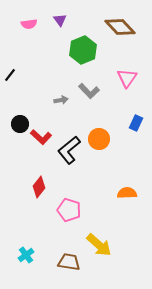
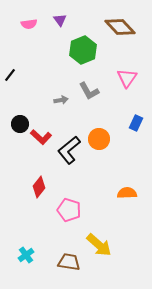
gray L-shape: rotated 15 degrees clockwise
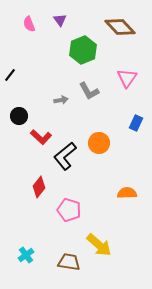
pink semicircle: rotated 77 degrees clockwise
black circle: moved 1 px left, 8 px up
orange circle: moved 4 px down
black L-shape: moved 4 px left, 6 px down
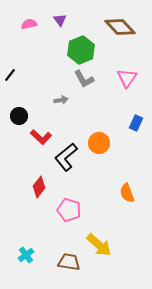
pink semicircle: rotated 98 degrees clockwise
green hexagon: moved 2 px left
gray L-shape: moved 5 px left, 12 px up
black L-shape: moved 1 px right, 1 px down
orange semicircle: rotated 108 degrees counterclockwise
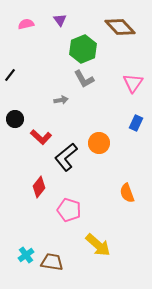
pink semicircle: moved 3 px left
green hexagon: moved 2 px right, 1 px up
pink triangle: moved 6 px right, 5 px down
black circle: moved 4 px left, 3 px down
yellow arrow: moved 1 px left
brown trapezoid: moved 17 px left
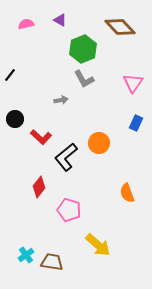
purple triangle: rotated 24 degrees counterclockwise
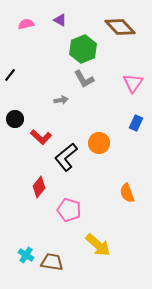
cyan cross: rotated 21 degrees counterclockwise
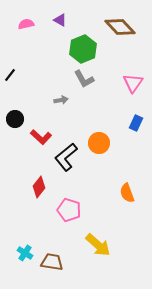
cyan cross: moved 1 px left, 2 px up
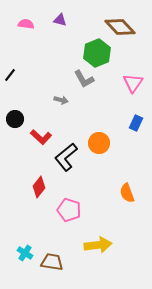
purple triangle: rotated 16 degrees counterclockwise
pink semicircle: rotated 21 degrees clockwise
green hexagon: moved 14 px right, 4 px down
gray arrow: rotated 24 degrees clockwise
yellow arrow: rotated 48 degrees counterclockwise
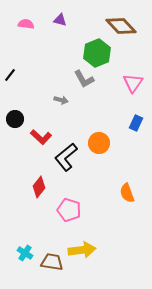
brown diamond: moved 1 px right, 1 px up
yellow arrow: moved 16 px left, 5 px down
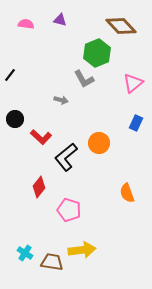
pink triangle: rotated 15 degrees clockwise
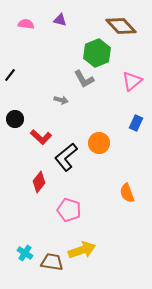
pink triangle: moved 1 px left, 2 px up
red diamond: moved 5 px up
yellow arrow: rotated 12 degrees counterclockwise
